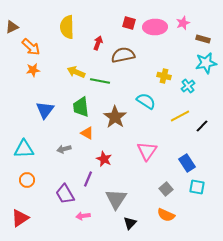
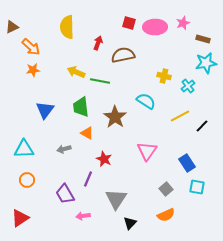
orange semicircle: rotated 48 degrees counterclockwise
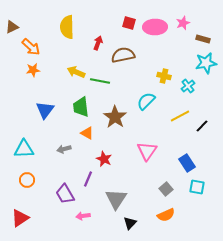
cyan semicircle: rotated 78 degrees counterclockwise
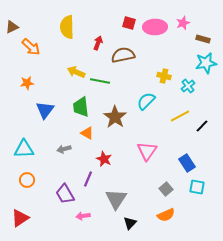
orange star: moved 6 px left, 13 px down
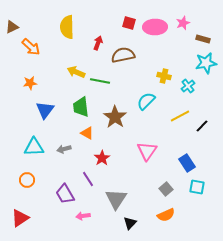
orange star: moved 3 px right
cyan triangle: moved 10 px right, 2 px up
red star: moved 2 px left, 1 px up; rotated 14 degrees clockwise
purple line: rotated 56 degrees counterclockwise
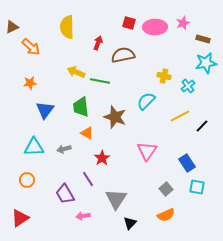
brown star: rotated 15 degrees counterclockwise
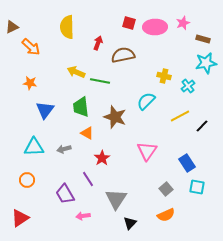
orange star: rotated 16 degrees clockwise
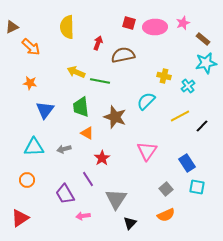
brown rectangle: rotated 24 degrees clockwise
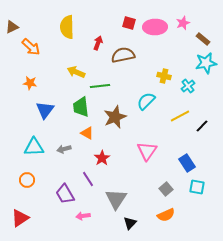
green line: moved 5 px down; rotated 18 degrees counterclockwise
brown star: rotated 30 degrees clockwise
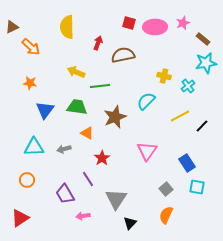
green trapezoid: moved 4 px left; rotated 105 degrees clockwise
orange semicircle: rotated 138 degrees clockwise
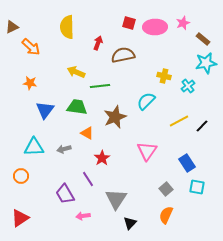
yellow line: moved 1 px left, 5 px down
orange circle: moved 6 px left, 4 px up
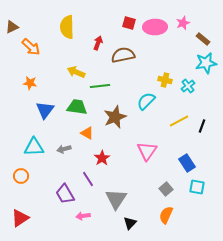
yellow cross: moved 1 px right, 4 px down
black line: rotated 24 degrees counterclockwise
